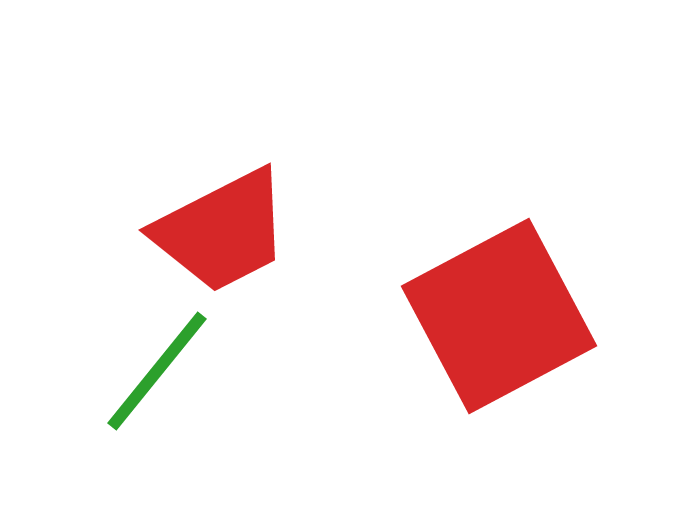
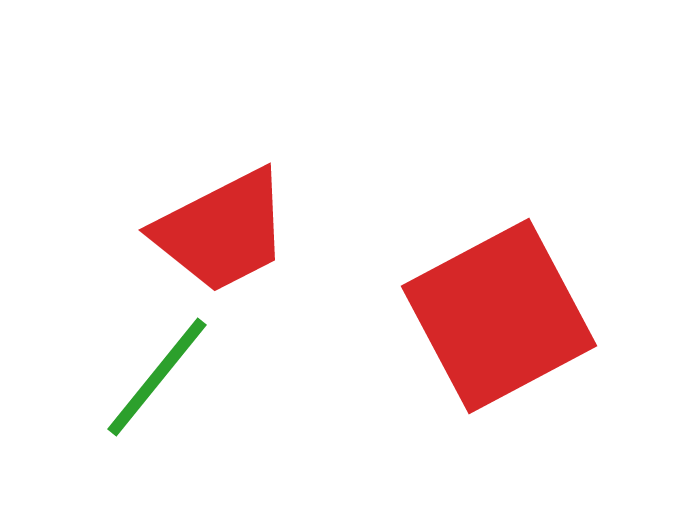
green line: moved 6 px down
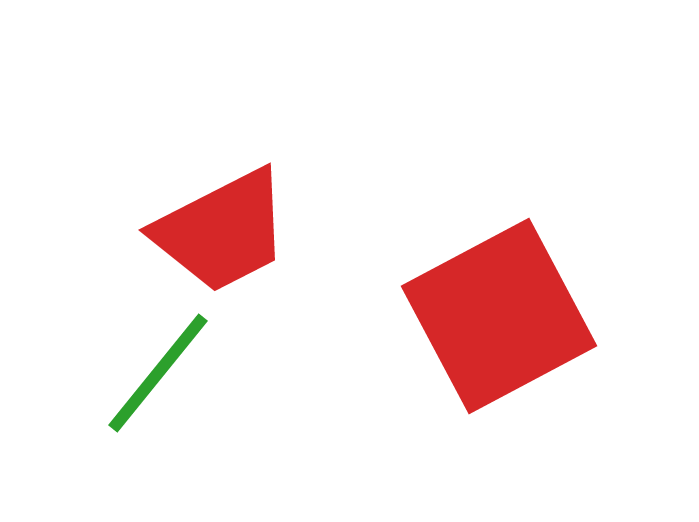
green line: moved 1 px right, 4 px up
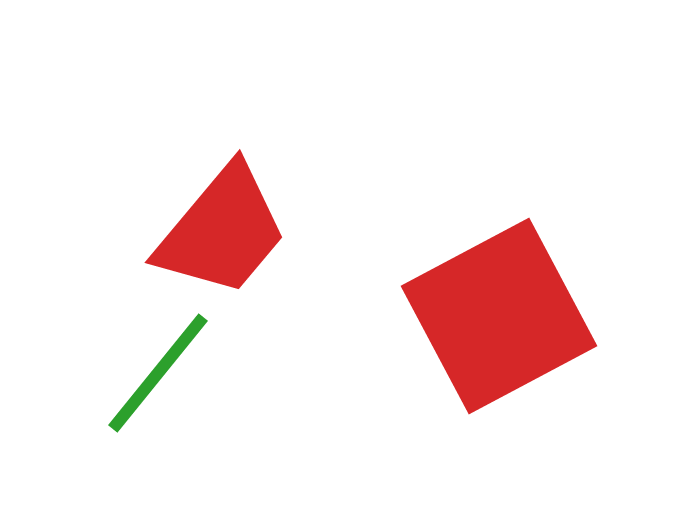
red trapezoid: rotated 23 degrees counterclockwise
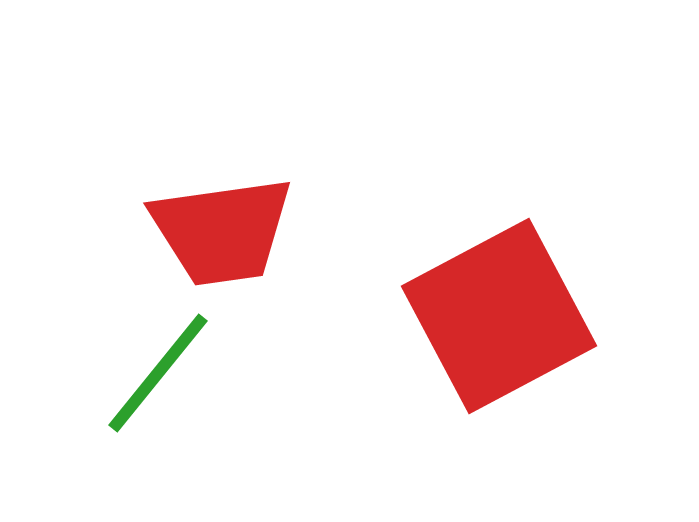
red trapezoid: rotated 42 degrees clockwise
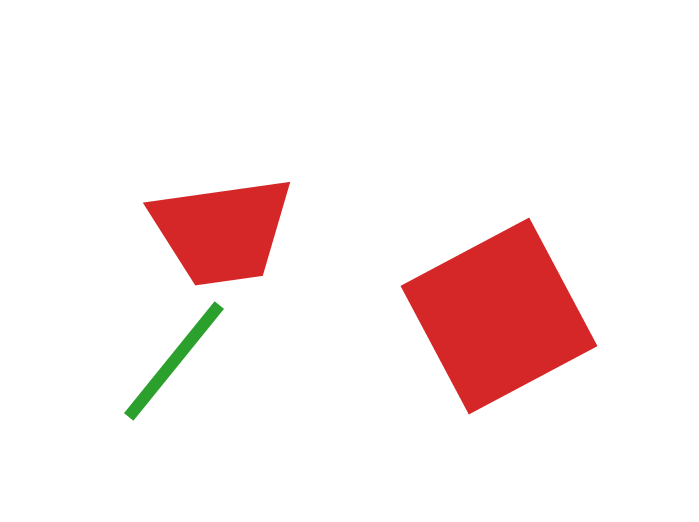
green line: moved 16 px right, 12 px up
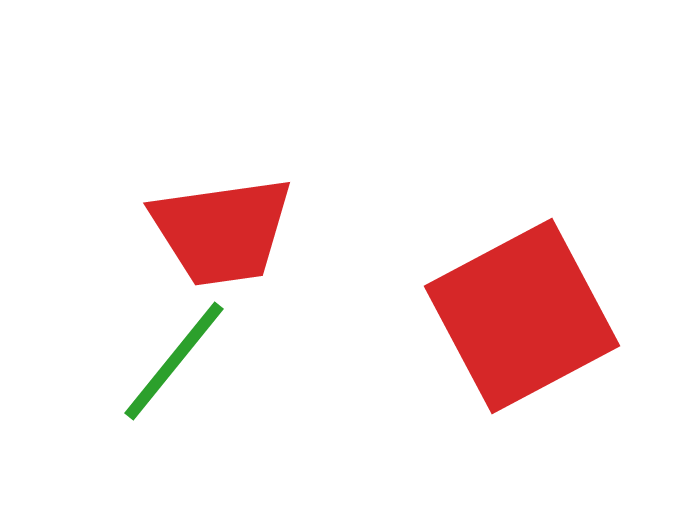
red square: moved 23 px right
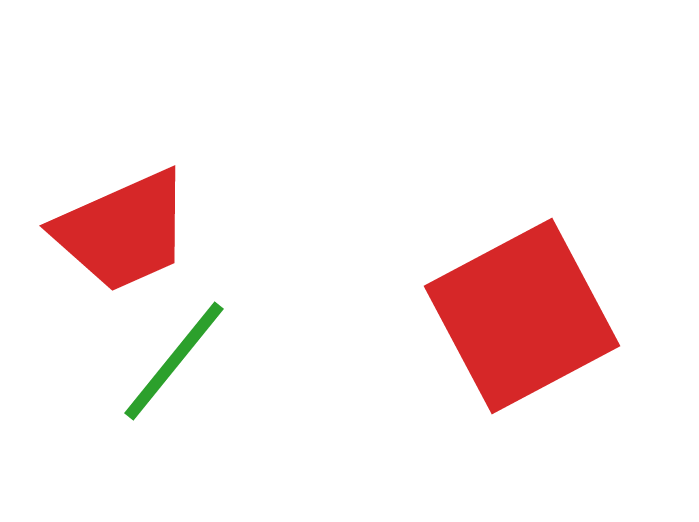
red trapezoid: moved 99 px left; rotated 16 degrees counterclockwise
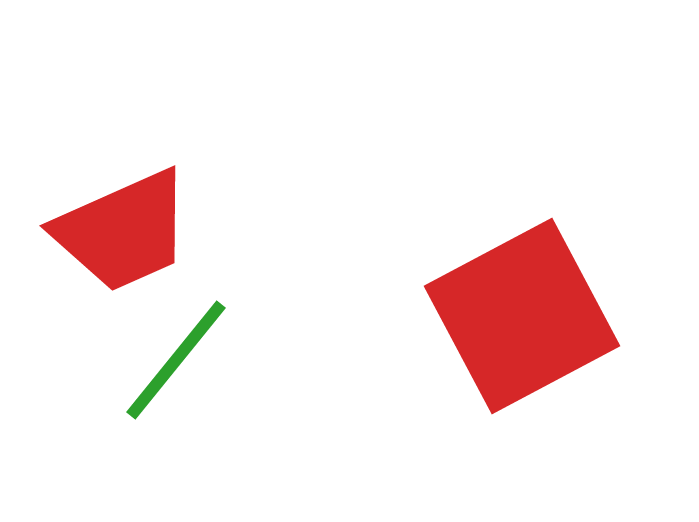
green line: moved 2 px right, 1 px up
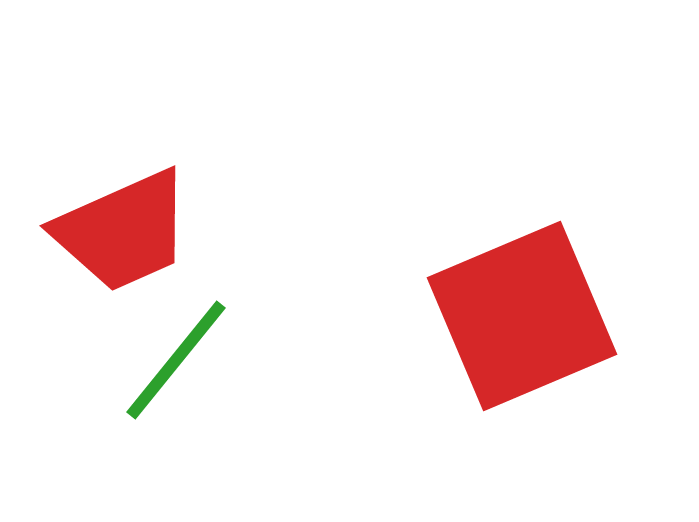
red square: rotated 5 degrees clockwise
